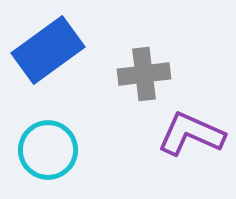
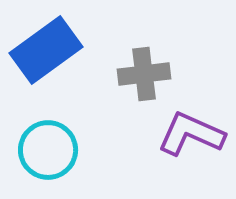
blue rectangle: moved 2 px left
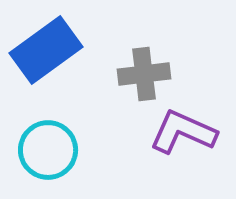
purple L-shape: moved 8 px left, 2 px up
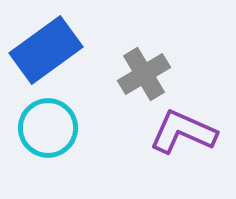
gray cross: rotated 24 degrees counterclockwise
cyan circle: moved 22 px up
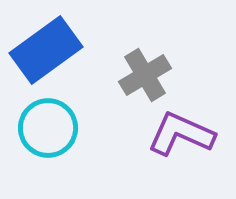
gray cross: moved 1 px right, 1 px down
purple L-shape: moved 2 px left, 2 px down
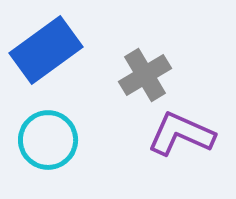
cyan circle: moved 12 px down
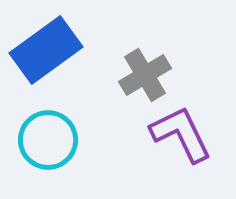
purple L-shape: rotated 40 degrees clockwise
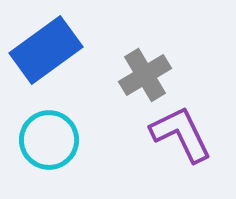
cyan circle: moved 1 px right
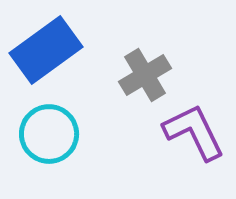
purple L-shape: moved 13 px right, 2 px up
cyan circle: moved 6 px up
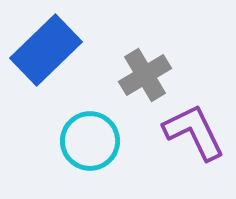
blue rectangle: rotated 8 degrees counterclockwise
cyan circle: moved 41 px right, 7 px down
